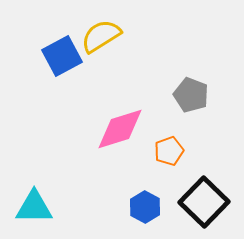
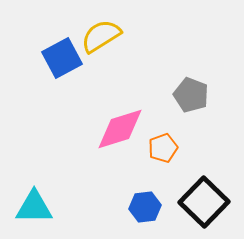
blue square: moved 2 px down
orange pentagon: moved 6 px left, 3 px up
blue hexagon: rotated 24 degrees clockwise
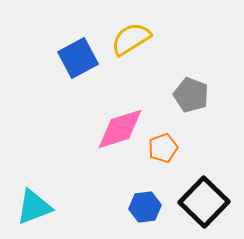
yellow semicircle: moved 30 px right, 3 px down
blue square: moved 16 px right
cyan triangle: rotated 21 degrees counterclockwise
